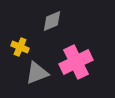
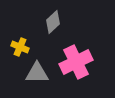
gray diamond: moved 1 px right, 1 px down; rotated 20 degrees counterclockwise
gray triangle: rotated 20 degrees clockwise
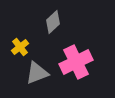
yellow cross: rotated 30 degrees clockwise
gray triangle: rotated 20 degrees counterclockwise
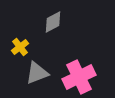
gray diamond: rotated 15 degrees clockwise
pink cross: moved 3 px right, 15 px down
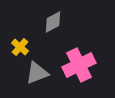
yellow cross: rotated 12 degrees counterclockwise
pink cross: moved 12 px up
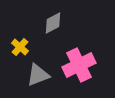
gray diamond: moved 1 px down
gray triangle: moved 1 px right, 2 px down
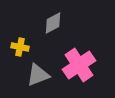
yellow cross: rotated 30 degrees counterclockwise
pink cross: rotated 8 degrees counterclockwise
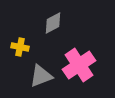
gray triangle: moved 3 px right, 1 px down
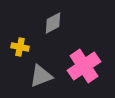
pink cross: moved 5 px right, 1 px down
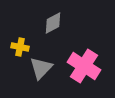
pink cross: rotated 24 degrees counterclockwise
gray triangle: moved 8 px up; rotated 25 degrees counterclockwise
